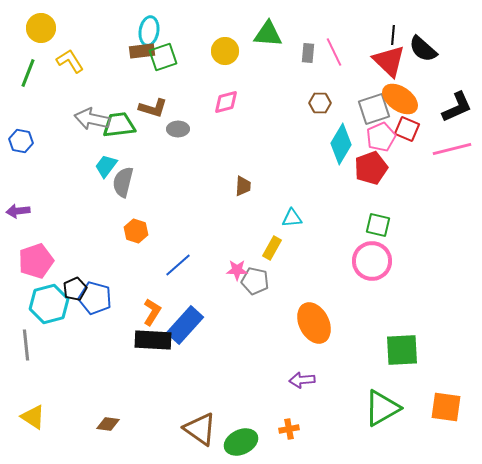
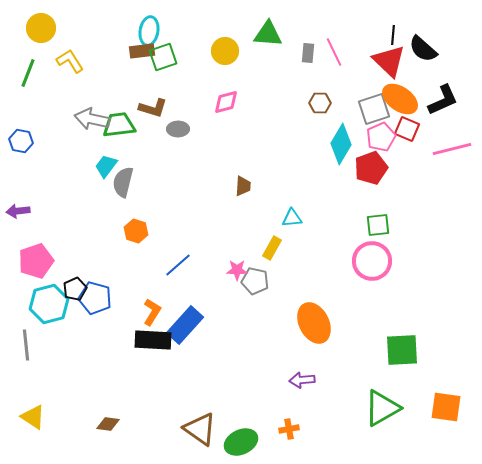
black L-shape at (457, 107): moved 14 px left, 7 px up
green square at (378, 225): rotated 20 degrees counterclockwise
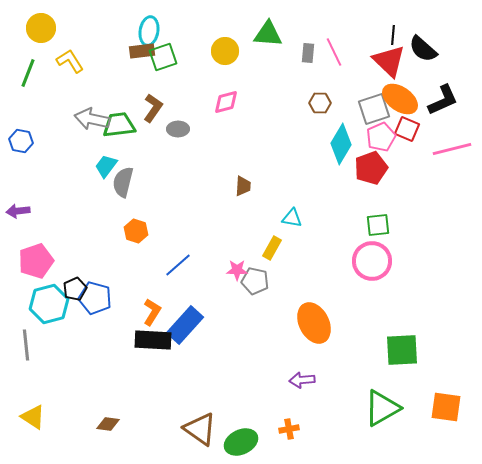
brown L-shape at (153, 108): rotated 72 degrees counterclockwise
cyan triangle at (292, 218): rotated 15 degrees clockwise
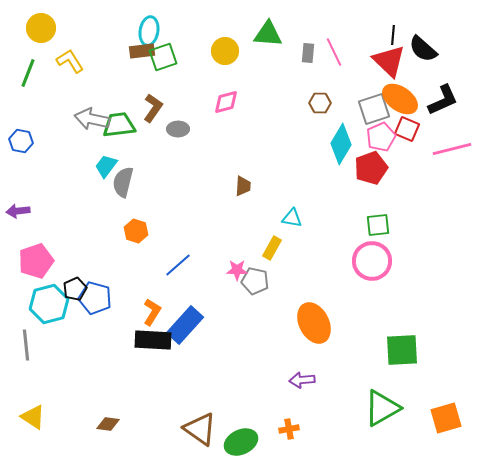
orange square at (446, 407): moved 11 px down; rotated 24 degrees counterclockwise
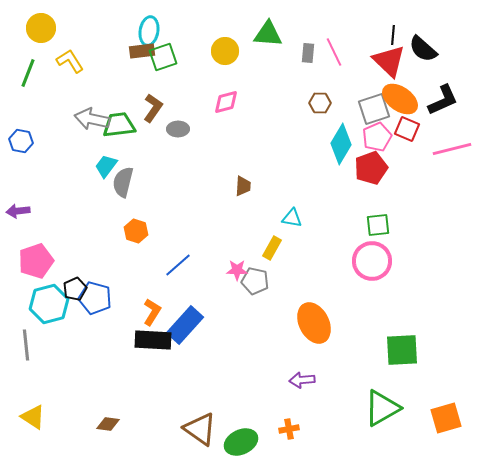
pink pentagon at (381, 137): moved 4 px left
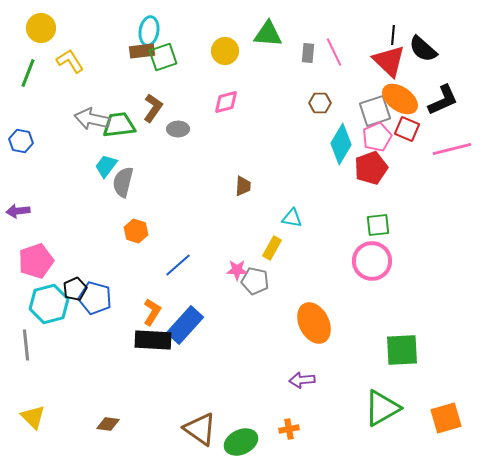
gray square at (374, 109): moved 1 px right, 2 px down
yellow triangle at (33, 417): rotated 12 degrees clockwise
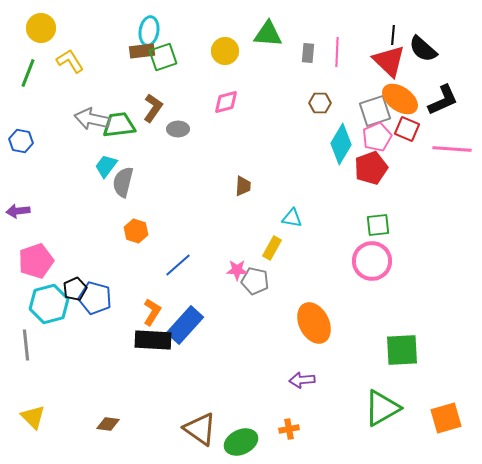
pink line at (334, 52): moved 3 px right; rotated 28 degrees clockwise
pink line at (452, 149): rotated 18 degrees clockwise
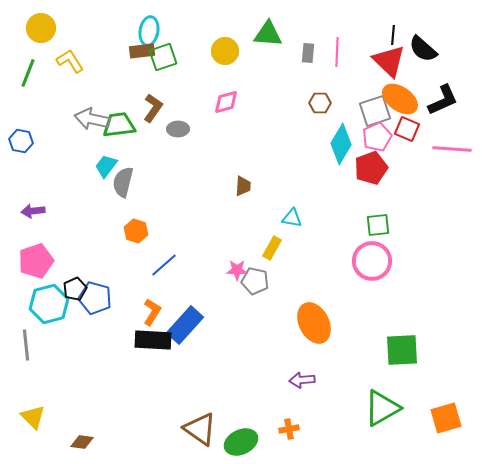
purple arrow at (18, 211): moved 15 px right
blue line at (178, 265): moved 14 px left
brown diamond at (108, 424): moved 26 px left, 18 px down
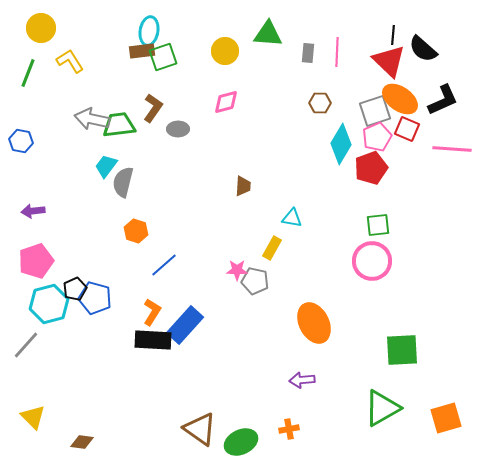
gray line at (26, 345): rotated 48 degrees clockwise
